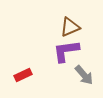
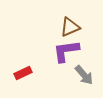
red rectangle: moved 2 px up
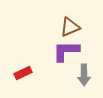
purple L-shape: rotated 8 degrees clockwise
gray arrow: rotated 40 degrees clockwise
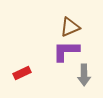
red rectangle: moved 1 px left
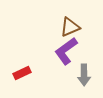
purple L-shape: rotated 36 degrees counterclockwise
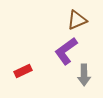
brown triangle: moved 7 px right, 7 px up
red rectangle: moved 1 px right, 2 px up
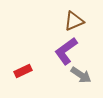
brown triangle: moved 3 px left, 1 px down
gray arrow: moved 3 px left; rotated 55 degrees counterclockwise
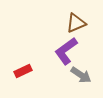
brown triangle: moved 2 px right, 2 px down
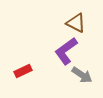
brown triangle: rotated 50 degrees clockwise
gray arrow: moved 1 px right
